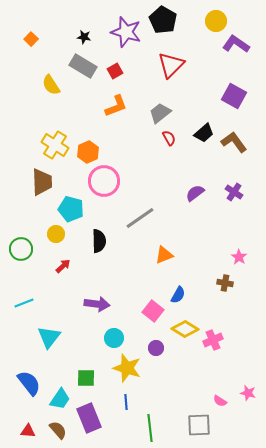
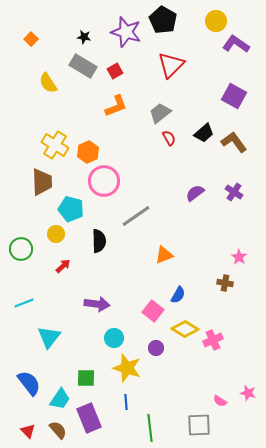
yellow semicircle at (51, 85): moved 3 px left, 2 px up
gray line at (140, 218): moved 4 px left, 2 px up
red triangle at (28, 431): rotated 42 degrees clockwise
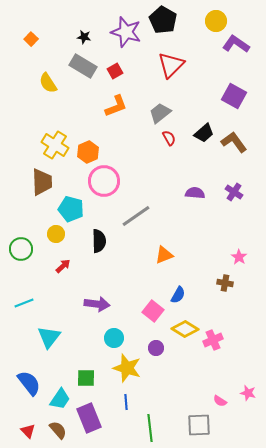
purple semicircle at (195, 193): rotated 42 degrees clockwise
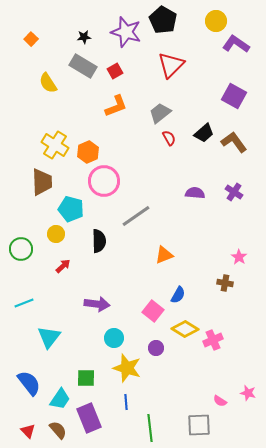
black star at (84, 37): rotated 16 degrees counterclockwise
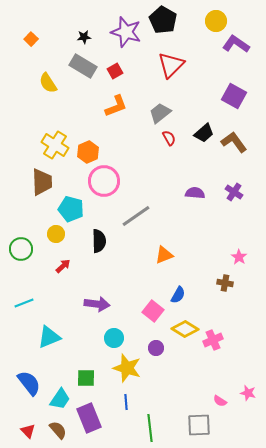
cyan triangle at (49, 337): rotated 30 degrees clockwise
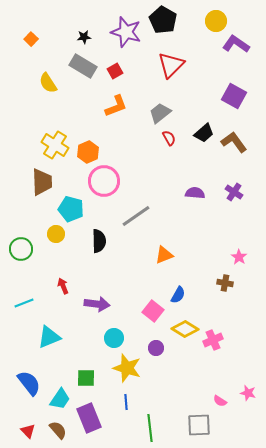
red arrow at (63, 266): moved 20 px down; rotated 70 degrees counterclockwise
